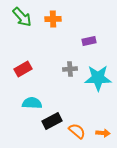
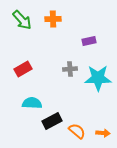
green arrow: moved 3 px down
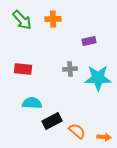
red rectangle: rotated 36 degrees clockwise
orange arrow: moved 1 px right, 4 px down
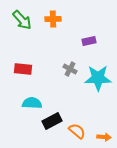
gray cross: rotated 32 degrees clockwise
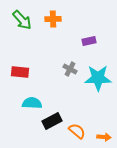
red rectangle: moved 3 px left, 3 px down
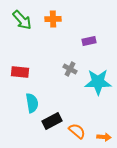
cyan star: moved 4 px down
cyan semicircle: rotated 78 degrees clockwise
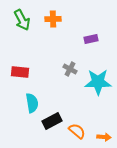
green arrow: rotated 15 degrees clockwise
purple rectangle: moved 2 px right, 2 px up
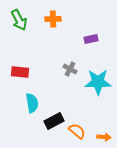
green arrow: moved 3 px left
black rectangle: moved 2 px right
